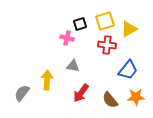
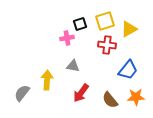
pink cross: rotated 24 degrees counterclockwise
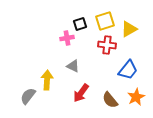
gray triangle: rotated 16 degrees clockwise
gray semicircle: moved 6 px right, 3 px down
orange star: rotated 24 degrees counterclockwise
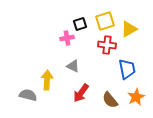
blue trapezoid: moved 1 px left, 1 px up; rotated 50 degrees counterclockwise
gray semicircle: moved 1 px up; rotated 66 degrees clockwise
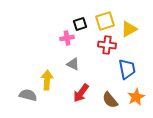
gray triangle: moved 2 px up
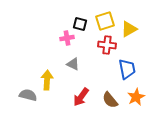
black square: rotated 32 degrees clockwise
red arrow: moved 4 px down
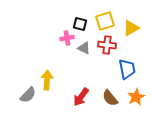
yellow triangle: moved 2 px right, 1 px up
gray triangle: moved 11 px right, 16 px up
gray semicircle: rotated 120 degrees clockwise
brown semicircle: moved 2 px up
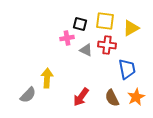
yellow square: rotated 24 degrees clockwise
gray triangle: moved 2 px right, 2 px down
yellow arrow: moved 2 px up
brown semicircle: moved 2 px right; rotated 12 degrees clockwise
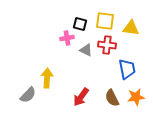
yellow triangle: rotated 36 degrees clockwise
orange star: rotated 18 degrees clockwise
